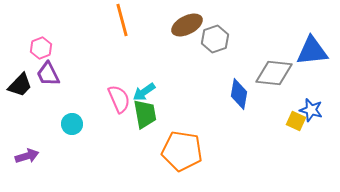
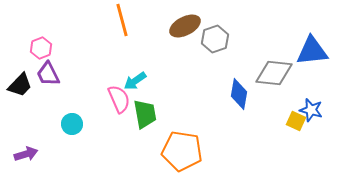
brown ellipse: moved 2 px left, 1 px down
cyan arrow: moved 9 px left, 11 px up
purple arrow: moved 1 px left, 2 px up
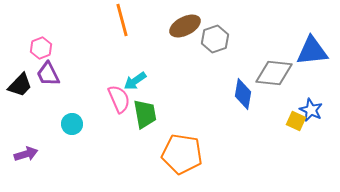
blue diamond: moved 4 px right
blue star: rotated 10 degrees clockwise
orange pentagon: moved 3 px down
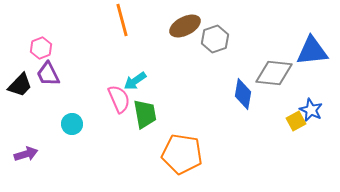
yellow square: rotated 36 degrees clockwise
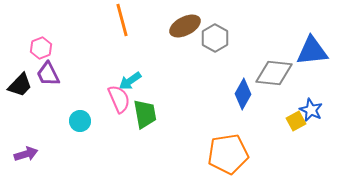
gray hexagon: moved 1 px up; rotated 12 degrees counterclockwise
cyan arrow: moved 5 px left
blue diamond: rotated 20 degrees clockwise
cyan circle: moved 8 px right, 3 px up
orange pentagon: moved 46 px right; rotated 18 degrees counterclockwise
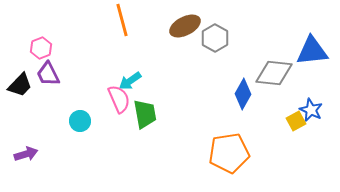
orange pentagon: moved 1 px right, 1 px up
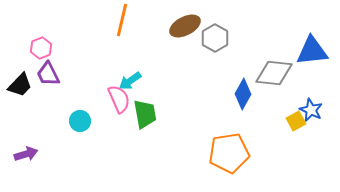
orange line: rotated 28 degrees clockwise
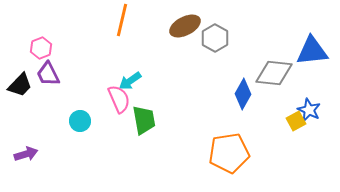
blue star: moved 2 px left
green trapezoid: moved 1 px left, 6 px down
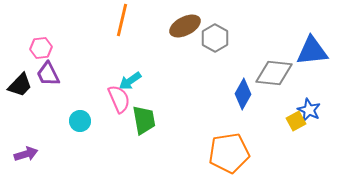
pink hexagon: rotated 15 degrees clockwise
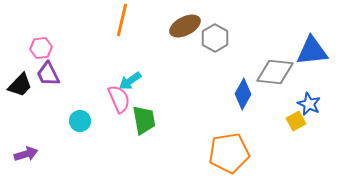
gray diamond: moved 1 px right, 1 px up
blue star: moved 6 px up
